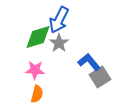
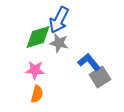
gray star: rotated 24 degrees counterclockwise
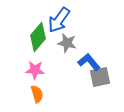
blue arrow: rotated 8 degrees clockwise
green diamond: rotated 32 degrees counterclockwise
gray star: moved 8 px right
gray square: rotated 20 degrees clockwise
orange semicircle: rotated 30 degrees counterclockwise
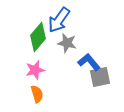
pink star: rotated 18 degrees counterclockwise
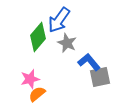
gray star: rotated 12 degrees clockwise
pink star: moved 5 px left, 9 px down
orange semicircle: rotated 114 degrees counterclockwise
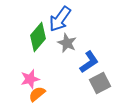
blue arrow: moved 1 px right, 1 px up
blue L-shape: rotated 95 degrees clockwise
gray square: moved 6 px down; rotated 15 degrees counterclockwise
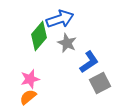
blue arrow: rotated 144 degrees counterclockwise
green diamond: moved 1 px right, 1 px up
orange semicircle: moved 9 px left, 3 px down
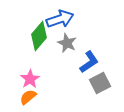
pink star: rotated 18 degrees counterclockwise
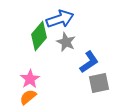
gray star: moved 1 px left, 1 px up
gray square: moved 1 px left; rotated 15 degrees clockwise
